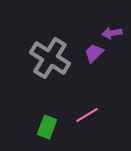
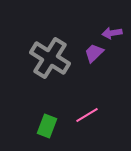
green rectangle: moved 1 px up
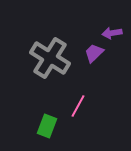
pink line: moved 9 px left, 9 px up; rotated 30 degrees counterclockwise
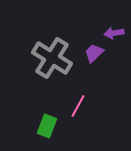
purple arrow: moved 2 px right
gray cross: moved 2 px right
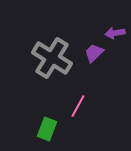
purple arrow: moved 1 px right
green rectangle: moved 3 px down
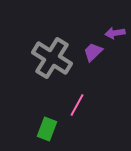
purple trapezoid: moved 1 px left, 1 px up
pink line: moved 1 px left, 1 px up
